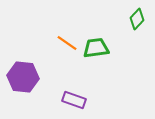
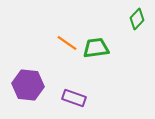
purple hexagon: moved 5 px right, 8 px down
purple rectangle: moved 2 px up
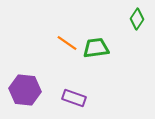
green diamond: rotated 10 degrees counterclockwise
purple hexagon: moved 3 px left, 5 px down
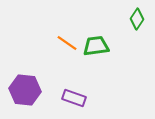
green trapezoid: moved 2 px up
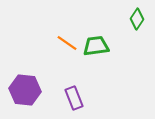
purple rectangle: rotated 50 degrees clockwise
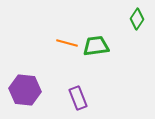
orange line: rotated 20 degrees counterclockwise
purple rectangle: moved 4 px right
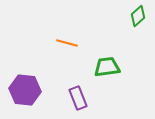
green diamond: moved 1 px right, 3 px up; rotated 15 degrees clockwise
green trapezoid: moved 11 px right, 21 px down
